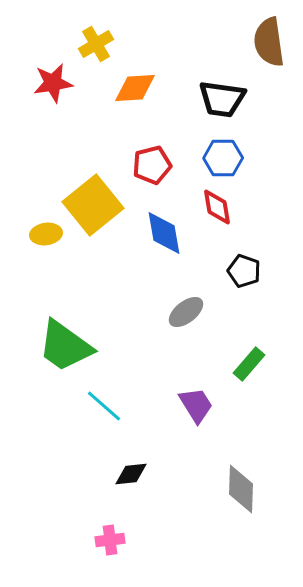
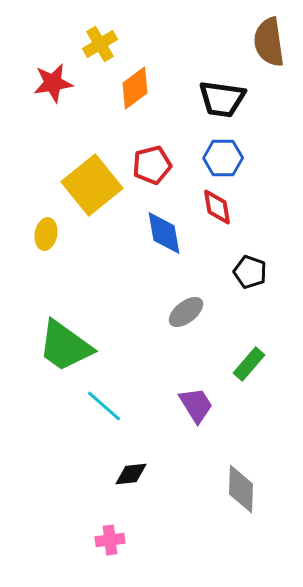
yellow cross: moved 4 px right
orange diamond: rotated 33 degrees counterclockwise
yellow square: moved 1 px left, 20 px up
yellow ellipse: rotated 72 degrees counterclockwise
black pentagon: moved 6 px right, 1 px down
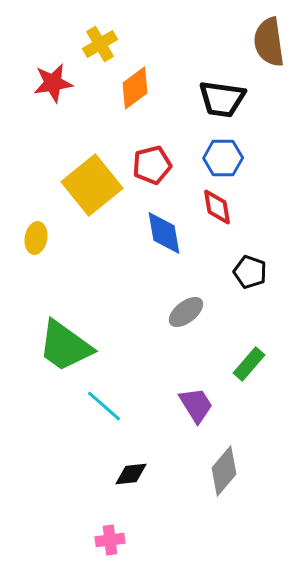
yellow ellipse: moved 10 px left, 4 px down
gray diamond: moved 17 px left, 18 px up; rotated 39 degrees clockwise
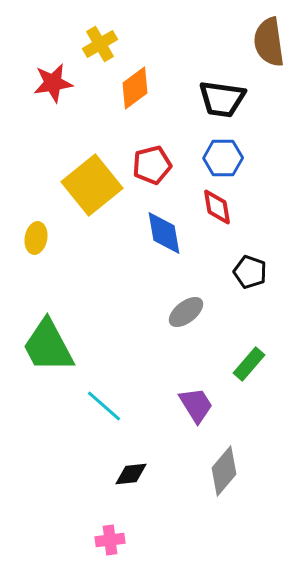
green trapezoid: moved 17 px left; rotated 26 degrees clockwise
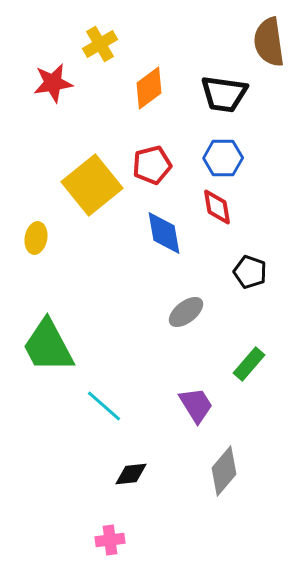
orange diamond: moved 14 px right
black trapezoid: moved 2 px right, 5 px up
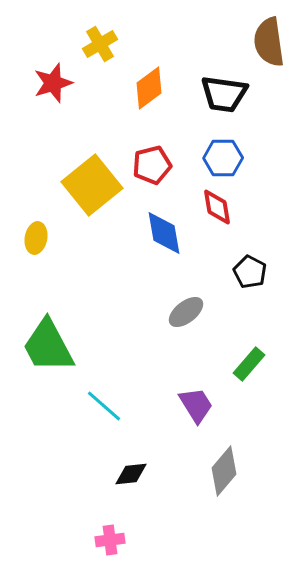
red star: rotated 9 degrees counterclockwise
black pentagon: rotated 8 degrees clockwise
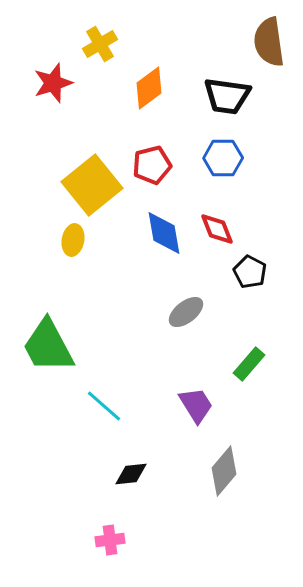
black trapezoid: moved 3 px right, 2 px down
red diamond: moved 22 px down; rotated 12 degrees counterclockwise
yellow ellipse: moved 37 px right, 2 px down
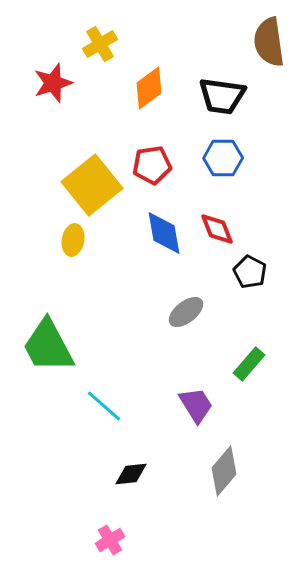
black trapezoid: moved 5 px left
red pentagon: rotated 6 degrees clockwise
pink cross: rotated 24 degrees counterclockwise
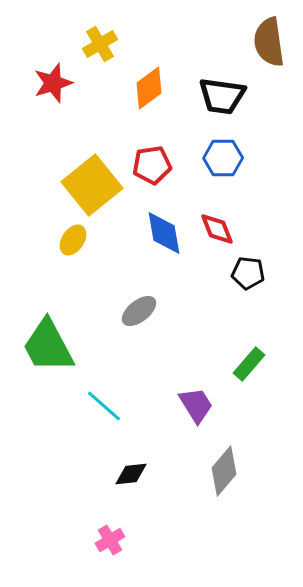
yellow ellipse: rotated 24 degrees clockwise
black pentagon: moved 2 px left, 1 px down; rotated 20 degrees counterclockwise
gray ellipse: moved 47 px left, 1 px up
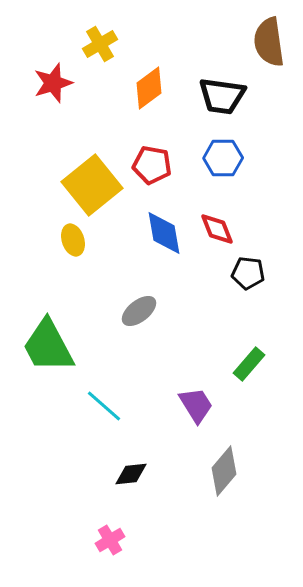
red pentagon: rotated 18 degrees clockwise
yellow ellipse: rotated 52 degrees counterclockwise
